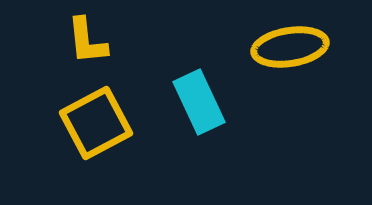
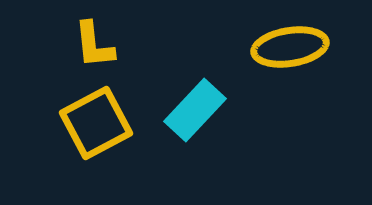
yellow L-shape: moved 7 px right, 4 px down
cyan rectangle: moved 4 px left, 8 px down; rotated 68 degrees clockwise
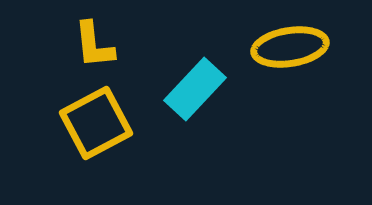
cyan rectangle: moved 21 px up
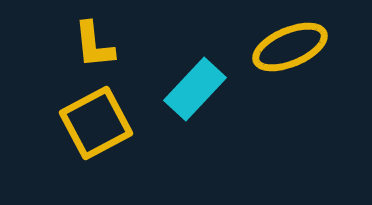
yellow ellipse: rotated 14 degrees counterclockwise
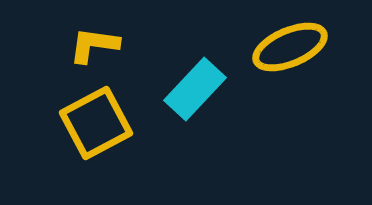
yellow L-shape: rotated 104 degrees clockwise
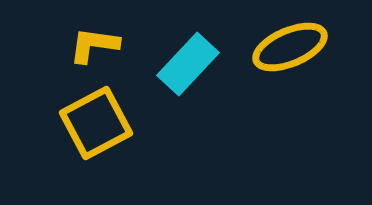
cyan rectangle: moved 7 px left, 25 px up
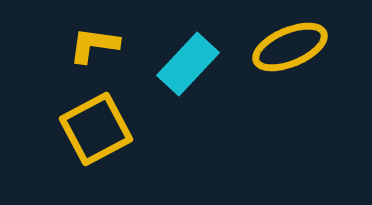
yellow square: moved 6 px down
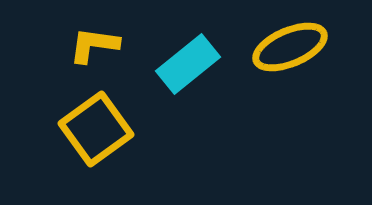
cyan rectangle: rotated 8 degrees clockwise
yellow square: rotated 8 degrees counterclockwise
